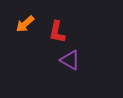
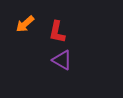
purple triangle: moved 8 px left
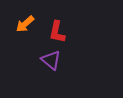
purple triangle: moved 11 px left; rotated 10 degrees clockwise
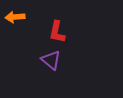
orange arrow: moved 10 px left, 7 px up; rotated 36 degrees clockwise
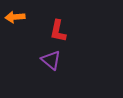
red L-shape: moved 1 px right, 1 px up
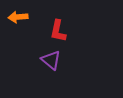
orange arrow: moved 3 px right
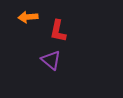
orange arrow: moved 10 px right
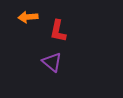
purple triangle: moved 1 px right, 2 px down
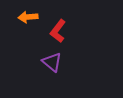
red L-shape: rotated 25 degrees clockwise
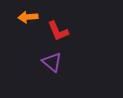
red L-shape: rotated 60 degrees counterclockwise
